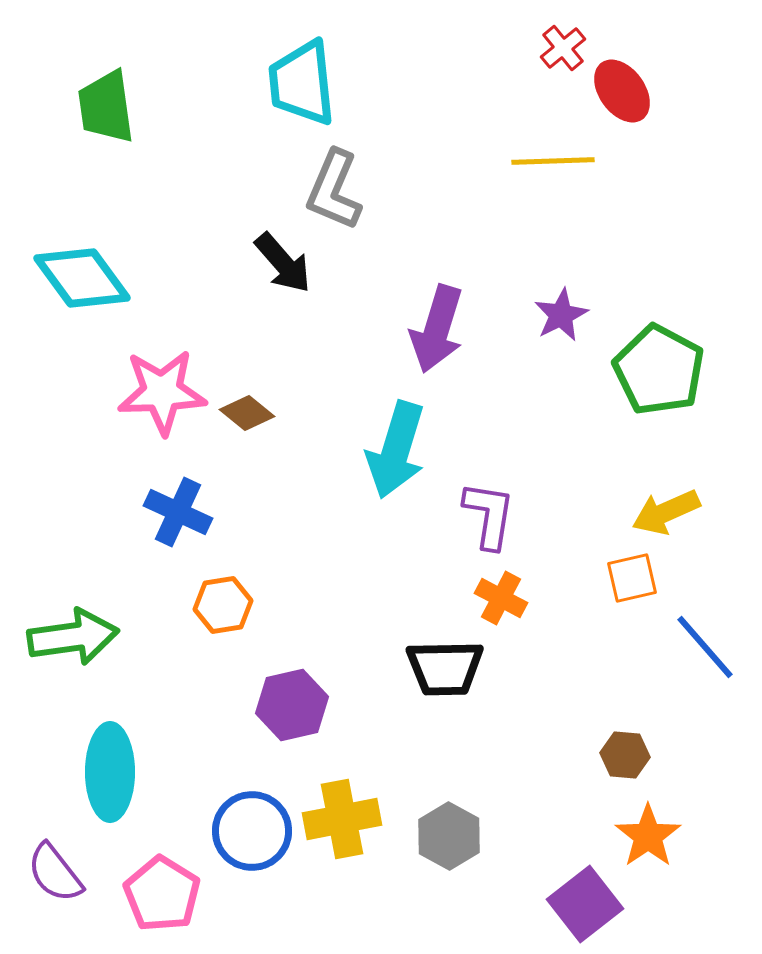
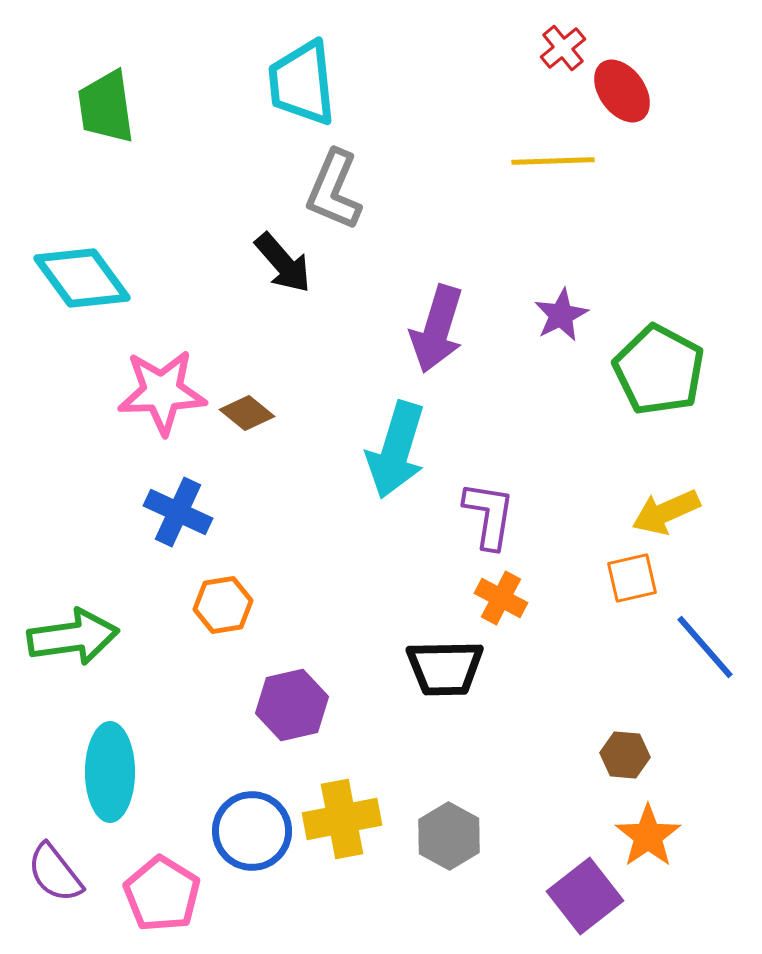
purple square: moved 8 px up
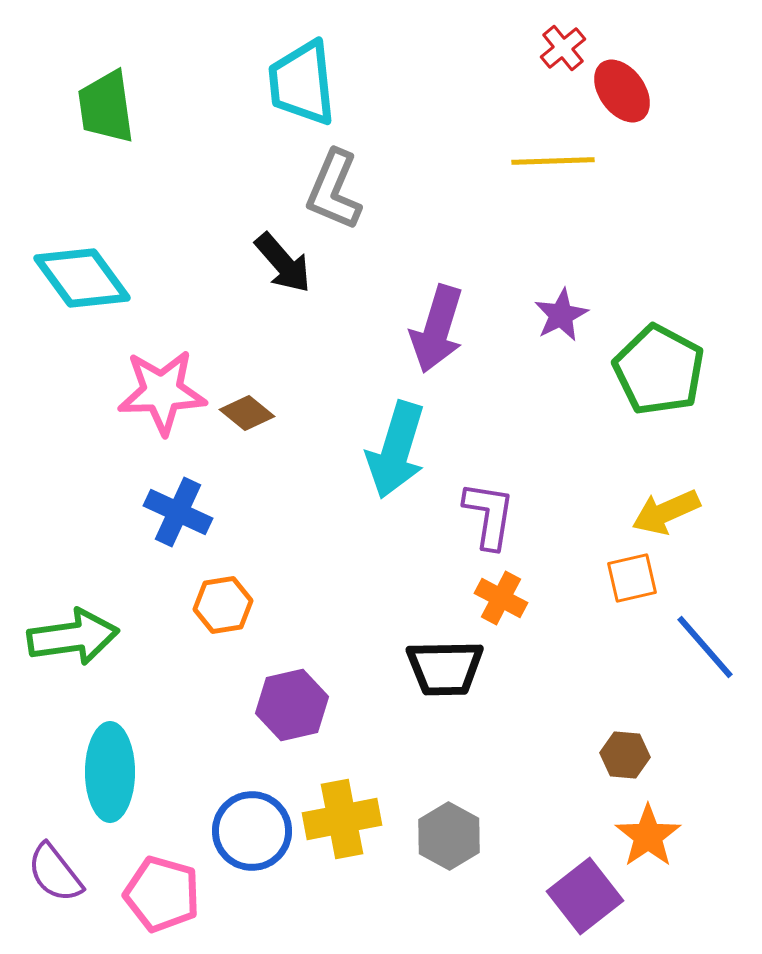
pink pentagon: rotated 16 degrees counterclockwise
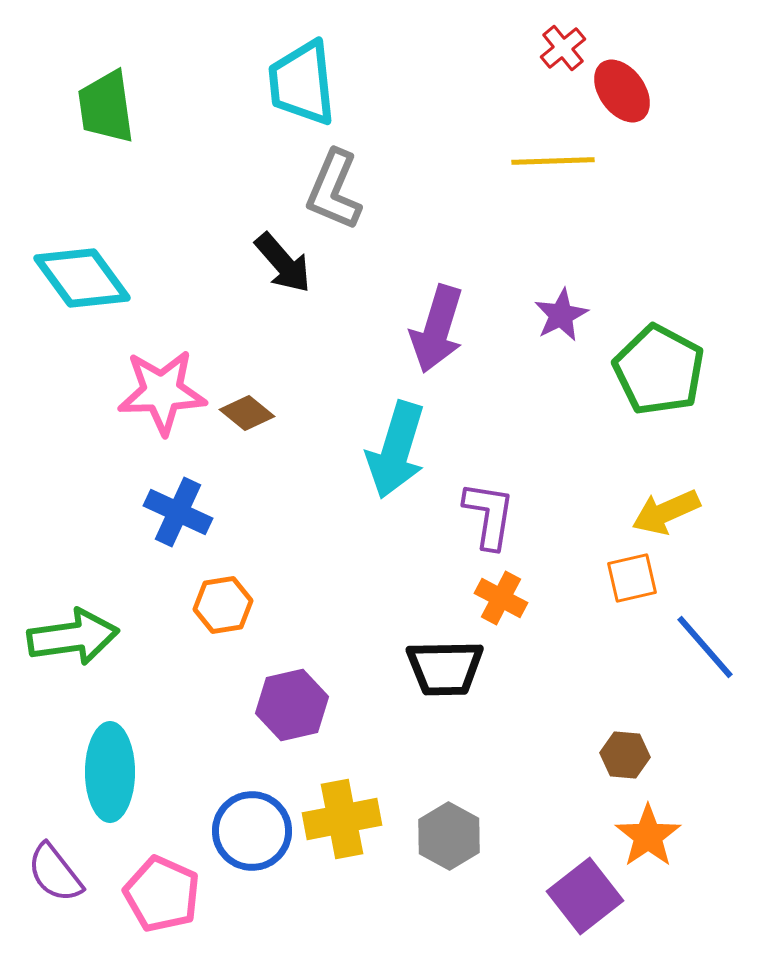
pink pentagon: rotated 8 degrees clockwise
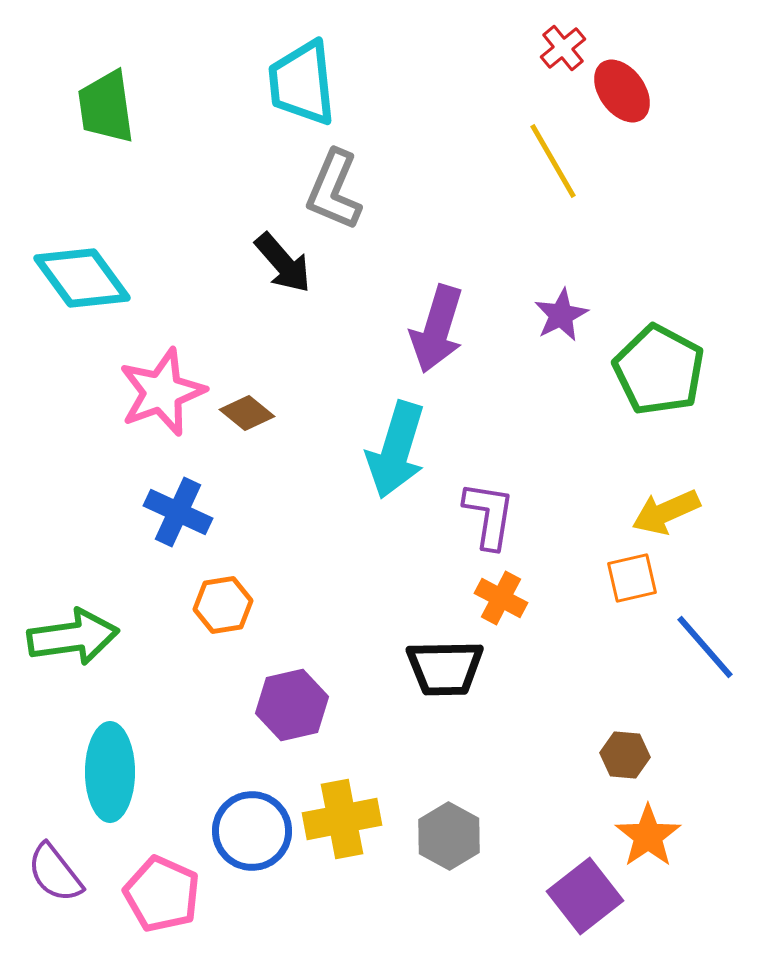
yellow line: rotated 62 degrees clockwise
pink star: rotated 18 degrees counterclockwise
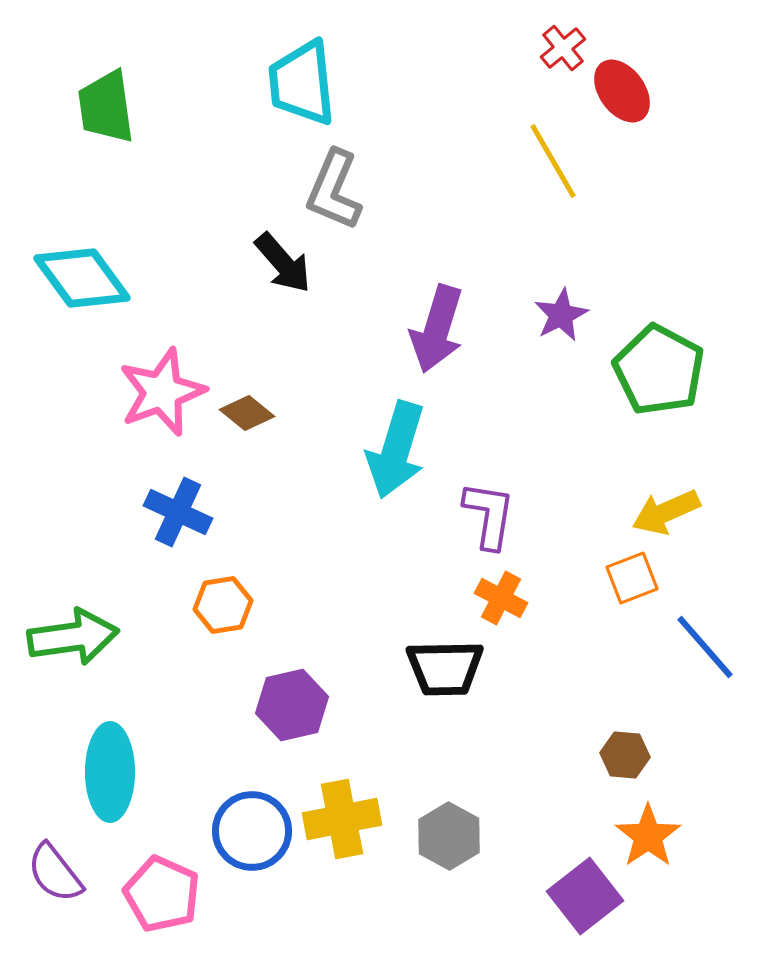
orange square: rotated 8 degrees counterclockwise
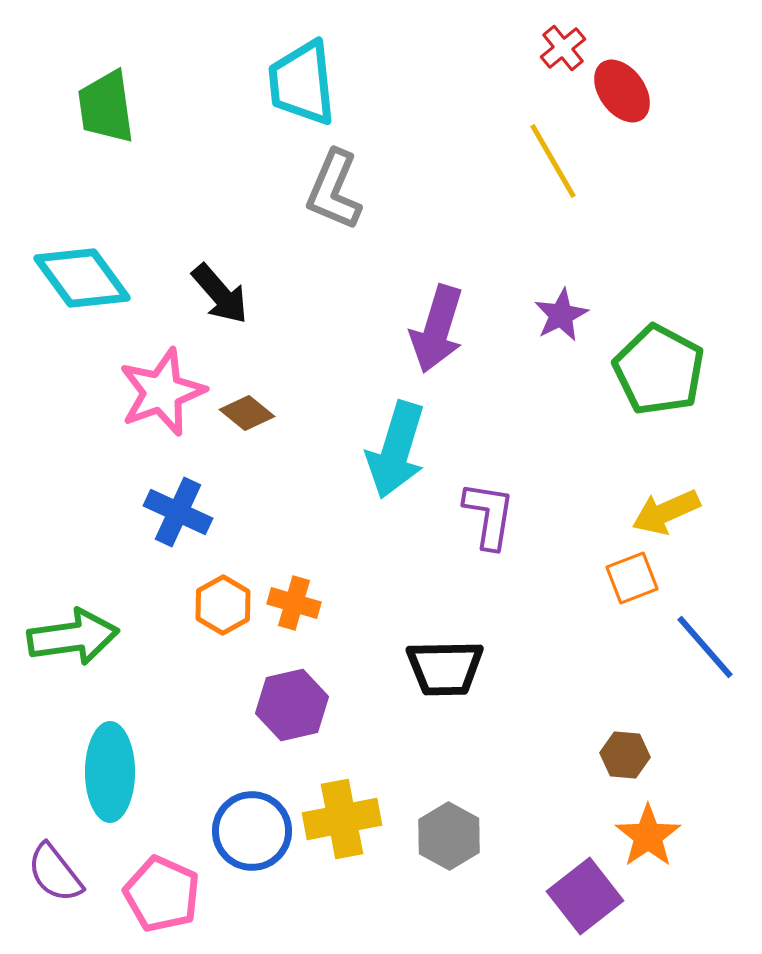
black arrow: moved 63 px left, 31 px down
orange cross: moved 207 px left, 5 px down; rotated 12 degrees counterclockwise
orange hexagon: rotated 20 degrees counterclockwise
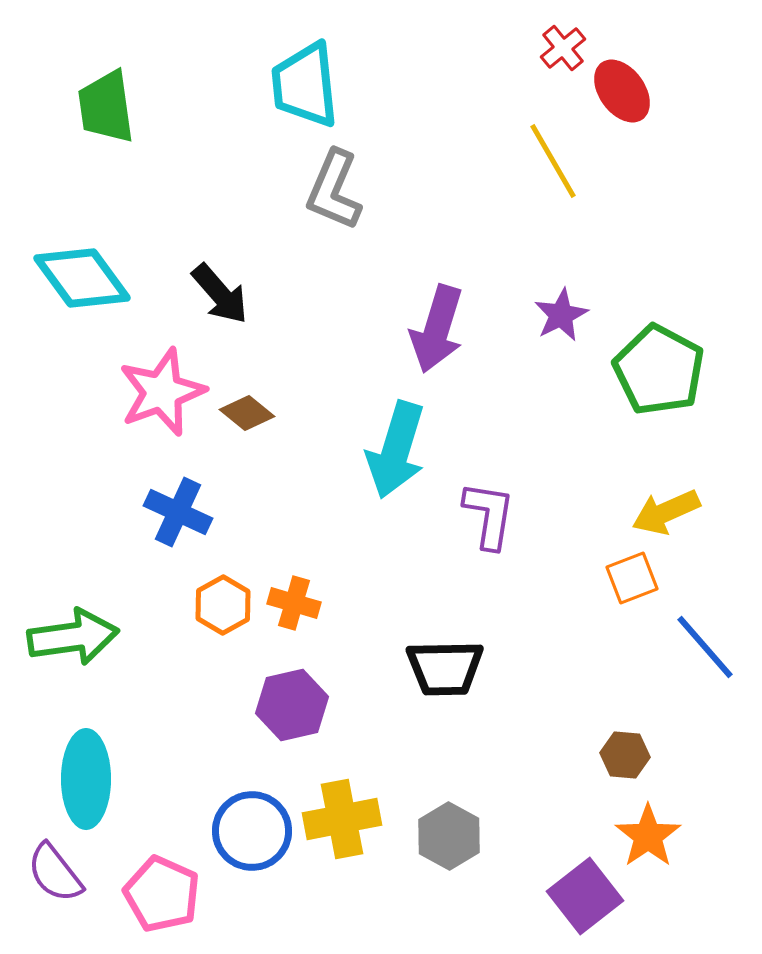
cyan trapezoid: moved 3 px right, 2 px down
cyan ellipse: moved 24 px left, 7 px down
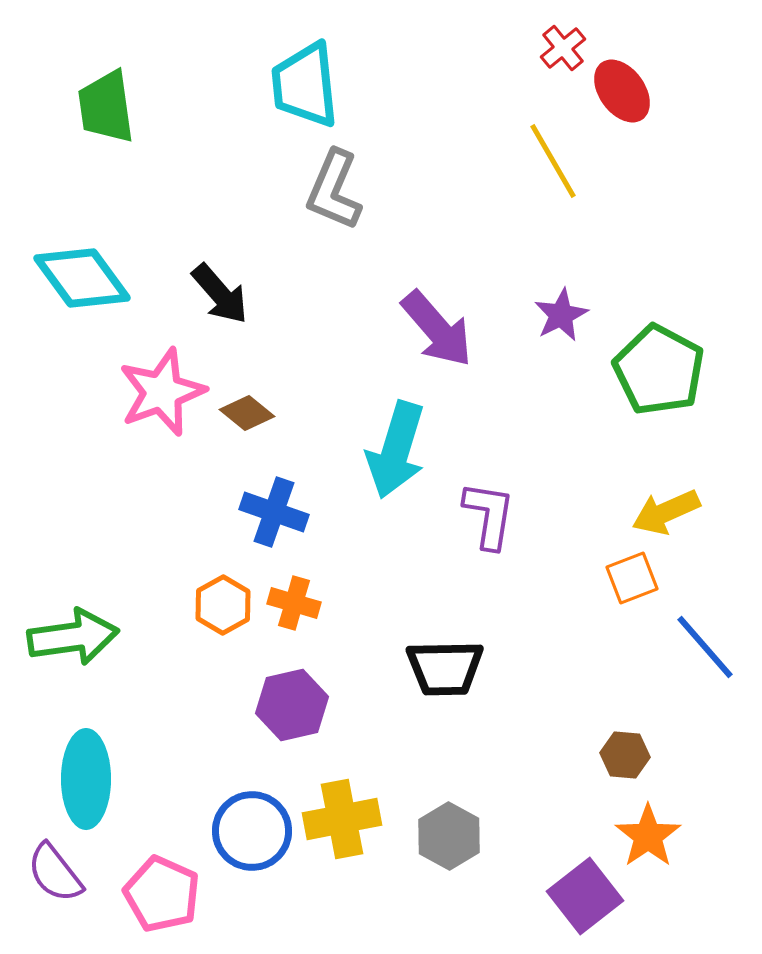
purple arrow: rotated 58 degrees counterclockwise
blue cross: moved 96 px right; rotated 6 degrees counterclockwise
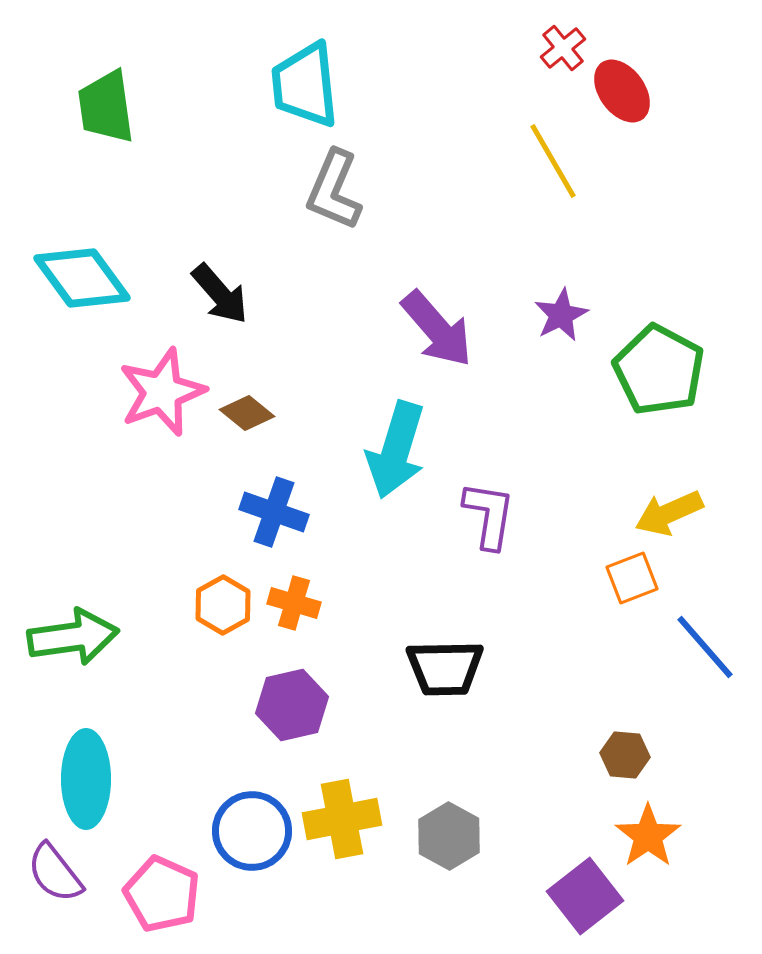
yellow arrow: moved 3 px right, 1 px down
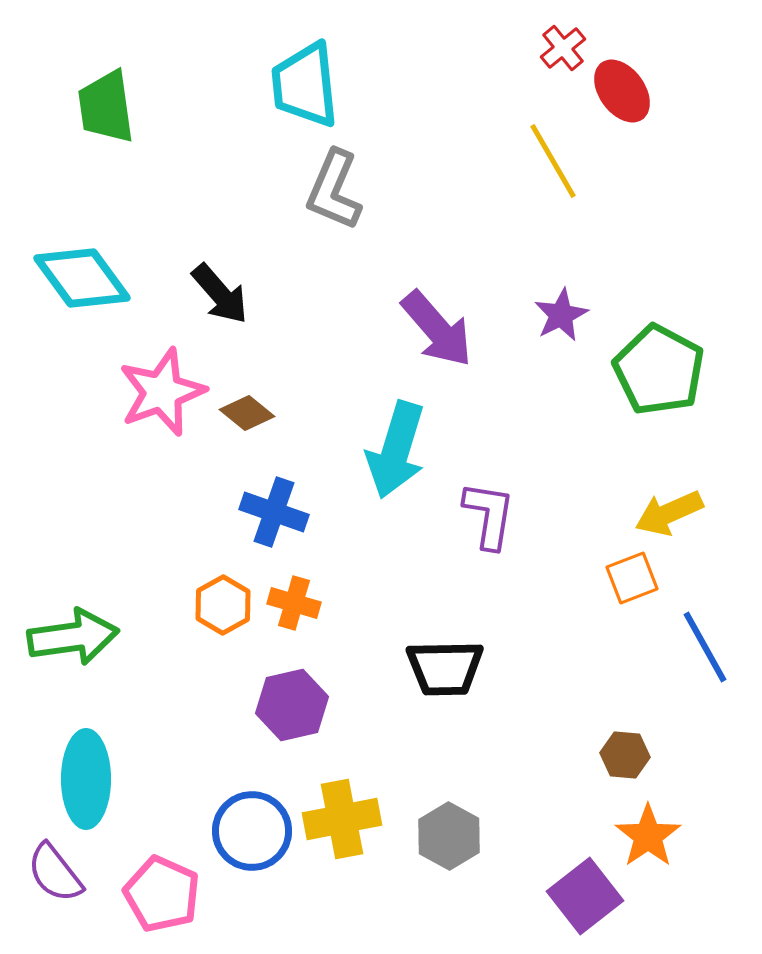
blue line: rotated 12 degrees clockwise
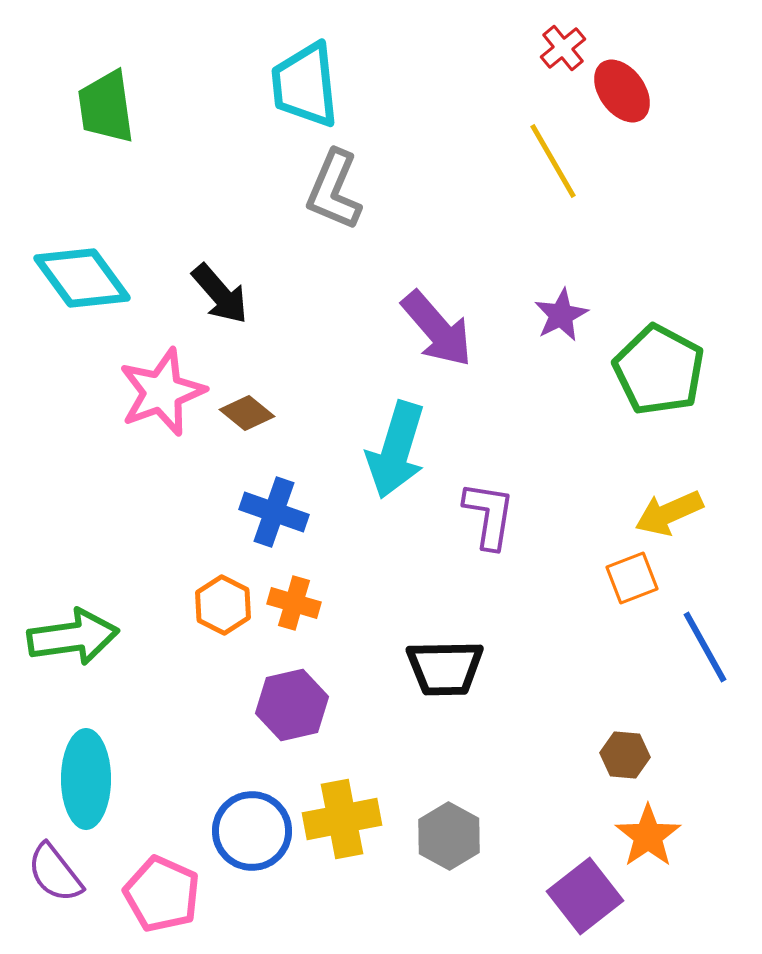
orange hexagon: rotated 4 degrees counterclockwise
